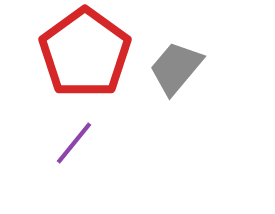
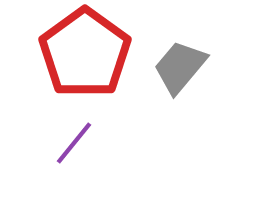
gray trapezoid: moved 4 px right, 1 px up
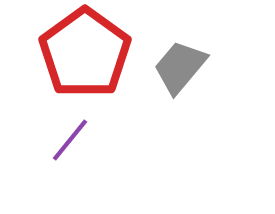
purple line: moved 4 px left, 3 px up
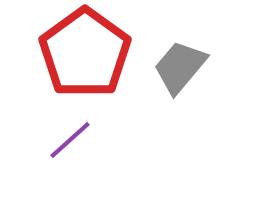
purple line: rotated 9 degrees clockwise
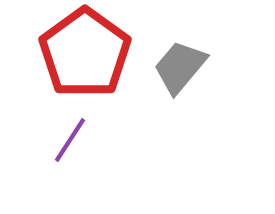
purple line: rotated 15 degrees counterclockwise
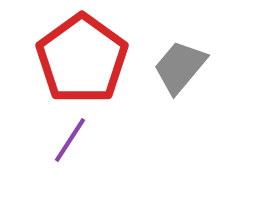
red pentagon: moved 3 px left, 6 px down
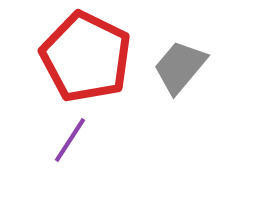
red pentagon: moved 4 px right, 2 px up; rotated 10 degrees counterclockwise
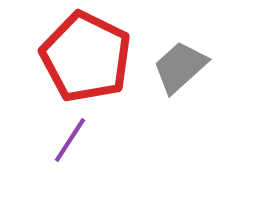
gray trapezoid: rotated 8 degrees clockwise
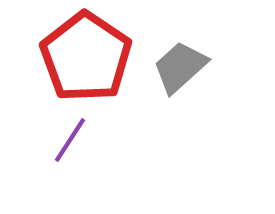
red pentagon: rotated 8 degrees clockwise
